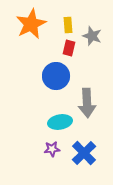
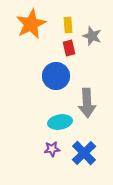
red rectangle: rotated 28 degrees counterclockwise
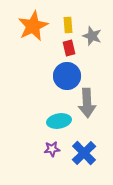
orange star: moved 2 px right, 2 px down
blue circle: moved 11 px right
cyan ellipse: moved 1 px left, 1 px up
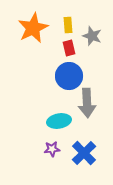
orange star: moved 2 px down
blue circle: moved 2 px right
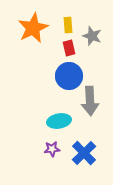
gray arrow: moved 3 px right, 2 px up
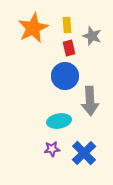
yellow rectangle: moved 1 px left
blue circle: moved 4 px left
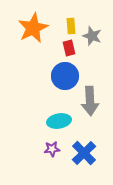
yellow rectangle: moved 4 px right, 1 px down
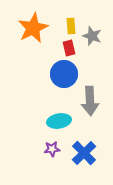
blue circle: moved 1 px left, 2 px up
